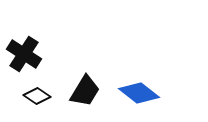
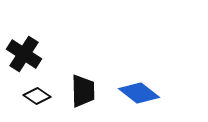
black trapezoid: moved 2 px left; rotated 32 degrees counterclockwise
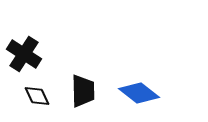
black diamond: rotated 32 degrees clockwise
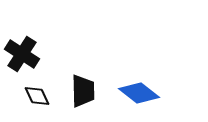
black cross: moved 2 px left
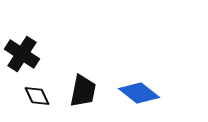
black trapezoid: rotated 12 degrees clockwise
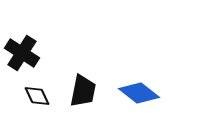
black cross: moved 1 px up
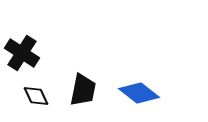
black trapezoid: moved 1 px up
black diamond: moved 1 px left
